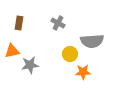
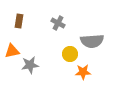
brown rectangle: moved 2 px up
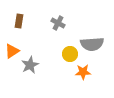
gray semicircle: moved 3 px down
orange triangle: rotated 21 degrees counterclockwise
gray star: rotated 18 degrees counterclockwise
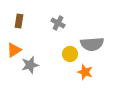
orange triangle: moved 2 px right, 1 px up
gray star: rotated 12 degrees clockwise
orange star: moved 2 px right; rotated 21 degrees clockwise
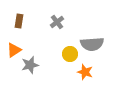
gray cross: moved 1 px left, 1 px up; rotated 24 degrees clockwise
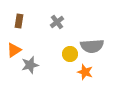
gray semicircle: moved 2 px down
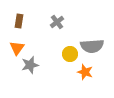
orange triangle: moved 3 px right, 2 px up; rotated 21 degrees counterclockwise
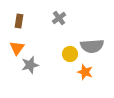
gray cross: moved 2 px right, 4 px up
